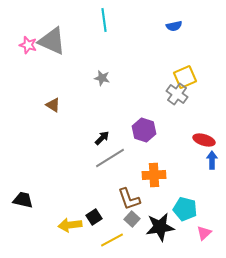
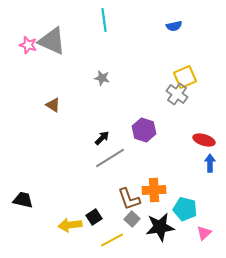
blue arrow: moved 2 px left, 3 px down
orange cross: moved 15 px down
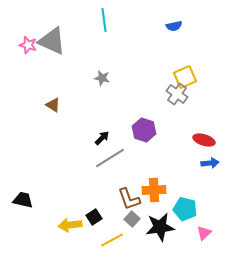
blue arrow: rotated 84 degrees clockwise
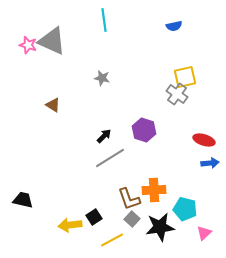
yellow square: rotated 10 degrees clockwise
black arrow: moved 2 px right, 2 px up
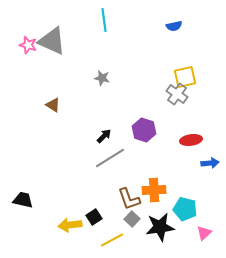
red ellipse: moved 13 px left; rotated 25 degrees counterclockwise
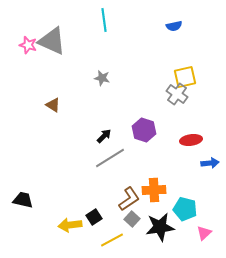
brown L-shape: rotated 105 degrees counterclockwise
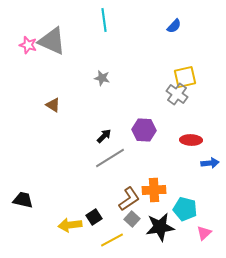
blue semicircle: rotated 35 degrees counterclockwise
purple hexagon: rotated 15 degrees counterclockwise
red ellipse: rotated 10 degrees clockwise
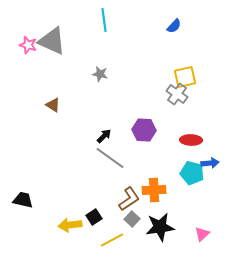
gray star: moved 2 px left, 4 px up
gray line: rotated 68 degrees clockwise
cyan pentagon: moved 7 px right, 36 px up
pink triangle: moved 2 px left, 1 px down
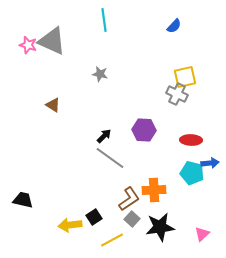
gray cross: rotated 10 degrees counterclockwise
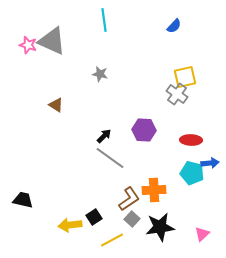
gray cross: rotated 10 degrees clockwise
brown triangle: moved 3 px right
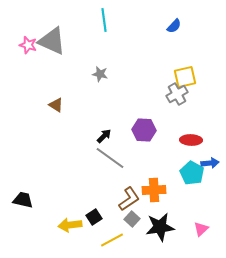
gray cross: rotated 25 degrees clockwise
cyan pentagon: rotated 15 degrees clockwise
pink triangle: moved 1 px left, 5 px up
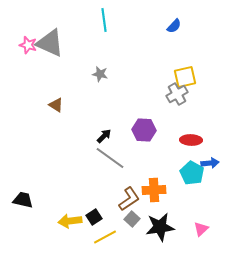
gray triangle: moved 2 px left, 2 px down
yellow arrow: moved 4 px up
yellow line: moved 7 px left, 3 px up
